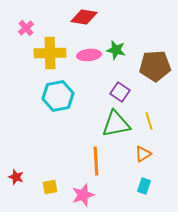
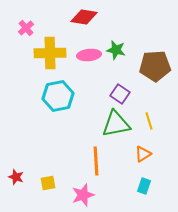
purple square: moved 2 px down
yellow square: moved 2 px left, 4 px up
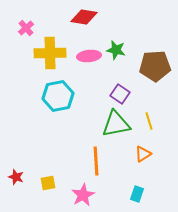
pink ellipse: moved 1 px down
cyan rectangle: moved 7 px left, 8 px down
pink star: rotated 10 degrees counterclockwise
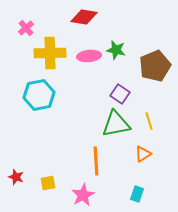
brown pentagon: rotated 20 degrees counterclockwise
cyan hexagon: moved 19 px left, 1 px up
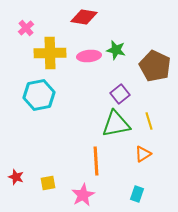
brown pentagon: rotated 24 degrees counterclockwise
purple square: rotated 18 degrees clockwise
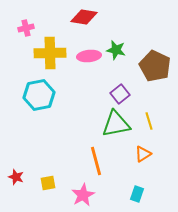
pink cross: rotated 28 degrees clockwise
orange line: rotated 12 degrees counterclockwise
